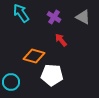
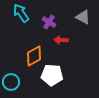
purple cross: moved 5 px left, 5 px down
red arrow: rotated 48 degrees counterclockwise
orange diamond: rotated 45 degrees counterclockwise
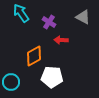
white pentagon: moved 2 px down
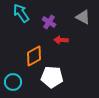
cyan circle: moved 2 px right
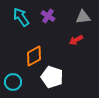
cyan arrow: moved 4 px down
gray triangle: rotated 35 degrees counterclockwise
purple cross: moved 1 px left, 6 px up
red arrow: moved 15 px right; rotated 32 degrees counterclockwise
white pentagon: rotated 15 degrees clockwise
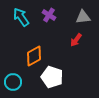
purple cross: moved 1 px right, 1 px up
red arrow: rotated 24 degrees counterclockwise
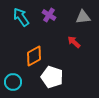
red arrow: moved 2 px left, 2 px down; rotated 96 degrees clockwise
